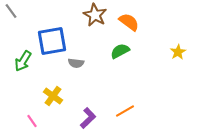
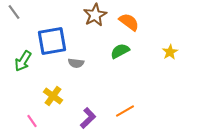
gray line: moved 3 px right, 1 px down
brown star: rotated 15 degrees clockwise
yellow star: moved 8 px left
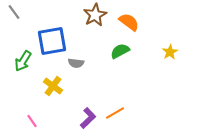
yellow cross: moved 10 px up
orange line: moved 10 px left, 2 px down
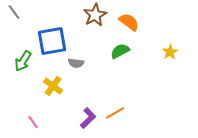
pink line: moved 1 px right, 1 px down
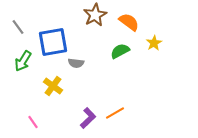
gray line: moved 4 px right, 15 px down
blue square: moved 1 px right, 1 px down
yellow star: moved 16 px left, 9 px up
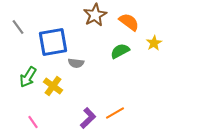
green arrow: moved 5 px right, 16 px down
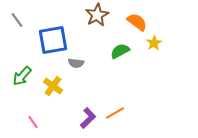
brown star: moved 2 px right
orange semicircle: moved 8 px right
gray line: moved 1 px left, 7 px up
blue square: moved 2 px up
green arrow: moved 6 px left, 1 px up; rotated 10 degrees clockwise
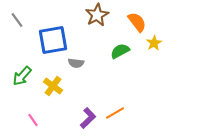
orange semicircle: rotated 15 degrees clockwise
pink line: moved 2 px up
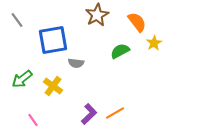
green arrow: moved 3 px down; rotated 10 degrees clockwise
purple L-shape: moved 1 px right, 4 px up
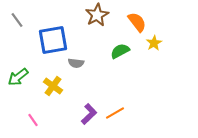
green arrow: moved 4 px left, 2 px up
